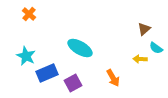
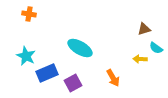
orange cross: rotated 32 degrees counterclockwise
brown triangle: rotated 24 degrees clockwise
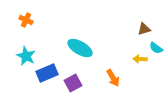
orange cross: moved 3 px left, 6 px down; rotated 16 degrees clockwise
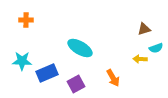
orange cross: rotated 24 degrees counterclockwise
cyan semicircle: rotated 56 degrees counterclockwise
cyan star: moved 4 px left, 5 px down; rotated 24 degrees counterclockwise
purple square: moved 3 px right, 1 px down
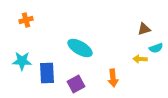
orange cross: rotated 16 degrees counterclockwise
blue rectangle: rotated 70 degrees counterclockwise
orange arrow: rotated 24 degrees clockwise
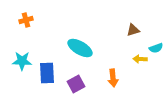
brown triangle: moved 11 px left, 1 px down
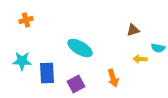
cyan semicircle: moved 2 px right; rotated 32 degrees clockwise
orange arrow: rotated 12 degrees counterclockwise
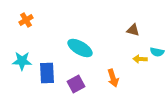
orange cross: rotated 16 degrees counterclockwise
brown triangle: rotated 32 degrees clockwise
cyan semicircle: moved 1 px left, 4 px down
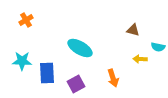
cyan semicircle: moved 1 px right, 5 px up
